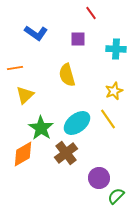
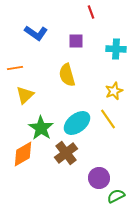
red line: moved 1 px up; rotated 16 degrees clockwise
purple square: moved 2 px left, 2 px down
green semicircle: rotated 18 degrees clockwise
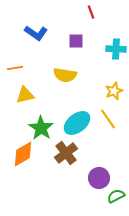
yellow semicircle: moved 2 px left; rotated 65 degrees counterclockwise
yellow triangle: rotated 30 degrees clockwise
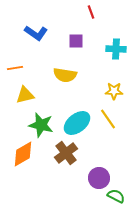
yellow star: rotated 24 degrees clockwise
green star: moved 3 px up; rotated 20 degrees counterclockwise
green semicircle: rotated 54 degrees clockwise
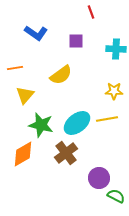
yellow semicircle: moved 4 px left; rotated 45 degrees counterclockwise
yellow triangle: rotated 36 degrees counterclockwise
yellow line: moved 1 px left; rotated 65 degrees counterclockwise
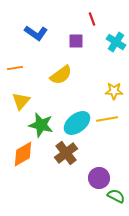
red line: moved 1 px right, 7 px down
cyan cross: moved 7 px up; rotated 30 degrees clockwise
yellow triangle: moved 4 px left, 6 px down
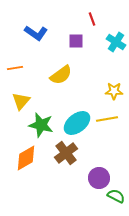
orange diamond: moved 3 px right, 4 px down
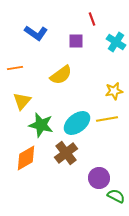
yellow star: rotated 12 degrees counterclockwise
yellow triangle: moved 1 px right
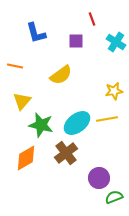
blue L-shape: rotated 40 degrees clockwise
orange line: moved 2 px up; rotated 21 degrees clockwise
green semicircle: moved 2 px left, 1 px down; rotated 48 degrees counterclockwise
